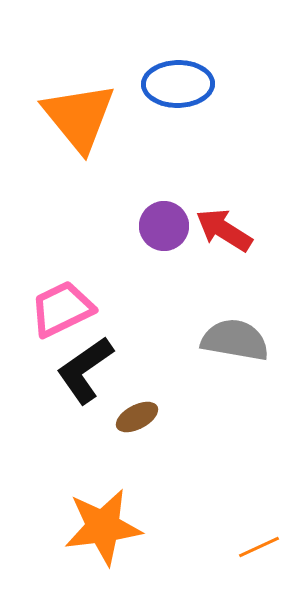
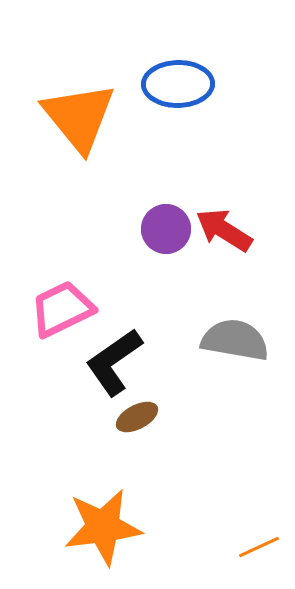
purple circle: moved 2 px right, 3 px down
black L-shape: moved 29 px right, 8 px up
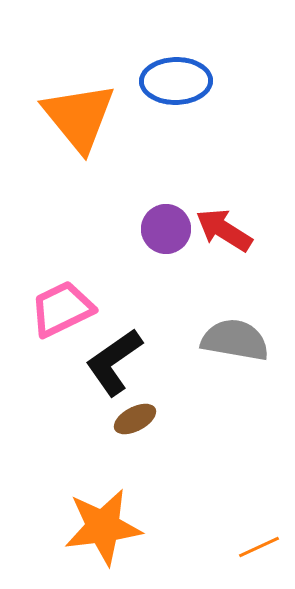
blue ellipse: moved 2 px left, 3 px up
brown ellipse: moved 2 px left, 2 px down
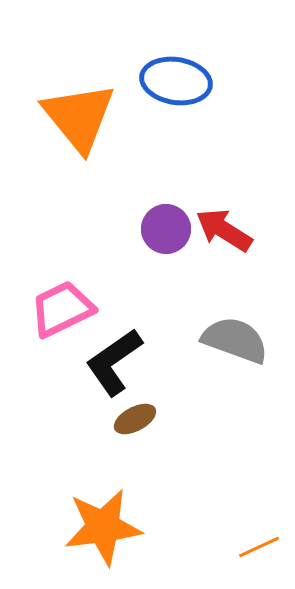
blue ellipse: rotated 10 degrees clockwise
gray semicircle: rotated 10 degrees clockwise
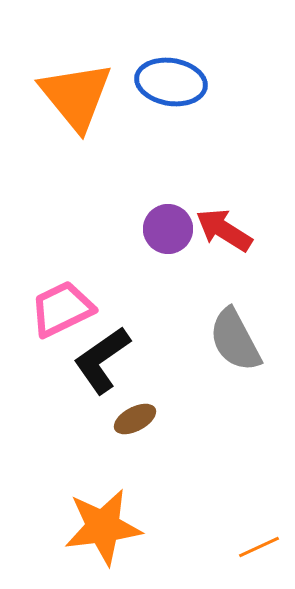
blue ellipse: moved 5 px left, 1 px down
orange triangle: moved 3 px left, 21 px up
purple circle: moved 2 px right
gray semicircle: rotated 138 degrees counterclockwise
black L-shape: moved 12 px left, 2 px up
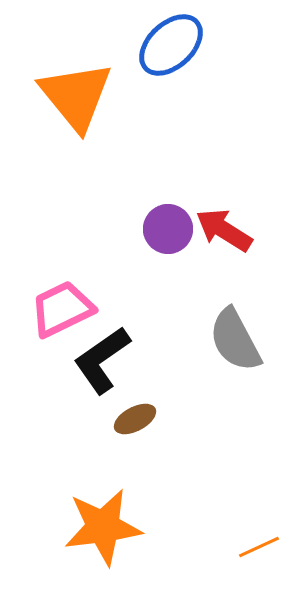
blue ellipse: moved 37 px up; rotated 52 degrees counterclockwise
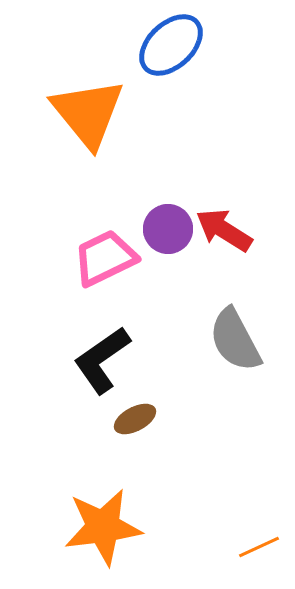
orange triangle: moved 12 px right, 17 px down
pink trapezoid: moved 43 px right, 51 px up
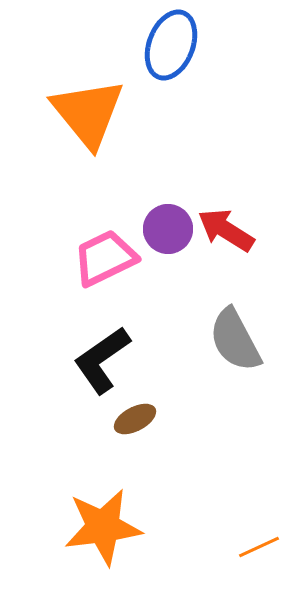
blue ellipse: rotated 26 degrees counterclockwise
red arrow: moved 2 px right
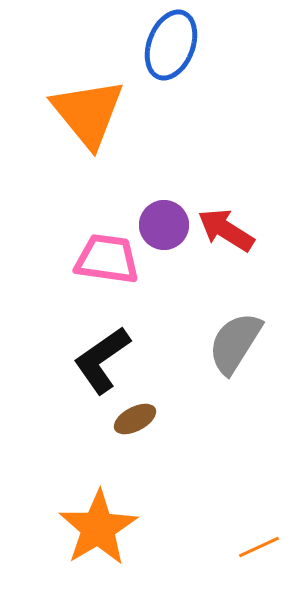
purple circle: moved 4 px left, 4 px up
pink trapezoid: moved 2 px right, 1 px down; rotated 34 degrees clockwise
gray semicircle: moved 3 px down; rotated 60 degrees clockwise
orange star: moved 5 px left, 1 px down; rotated 24 degrees counterclockwise
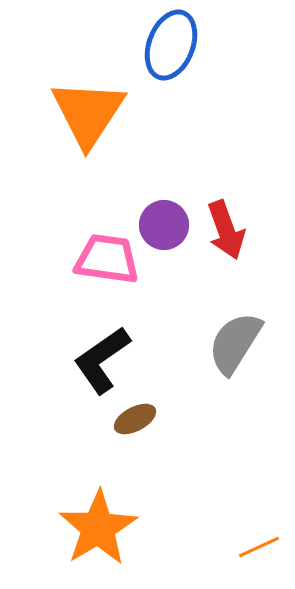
orange triangle: rotated 12 degrees clockwise
red arrow: rotated 142 degrees counterclockwise
